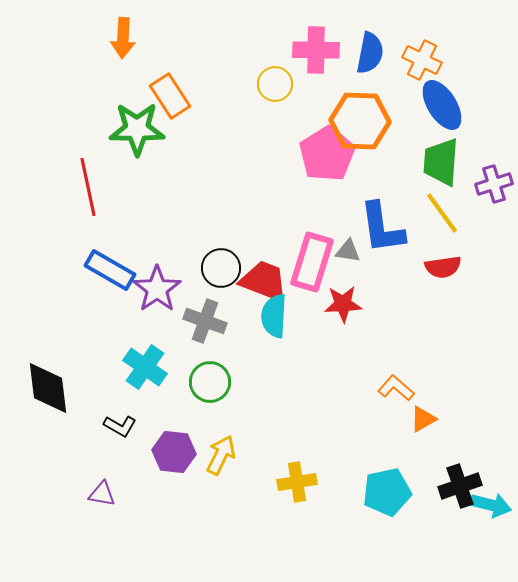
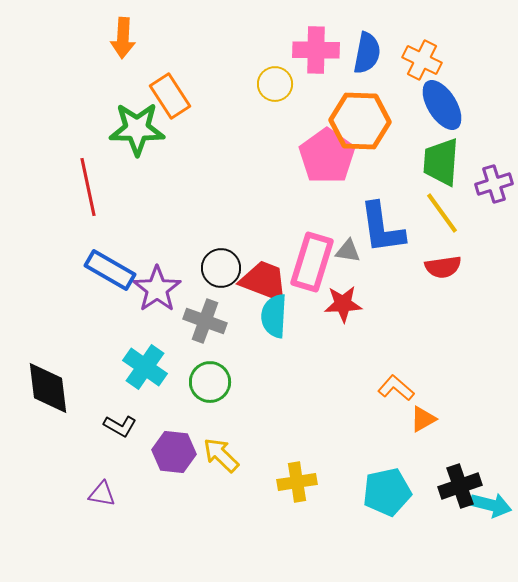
blue semicircle: moved 3 px left
pink pentagon: moved 2 px down; rotated 4 degrees counterclockwise
yellow arrow: rotated 72 degrees counterclockwise
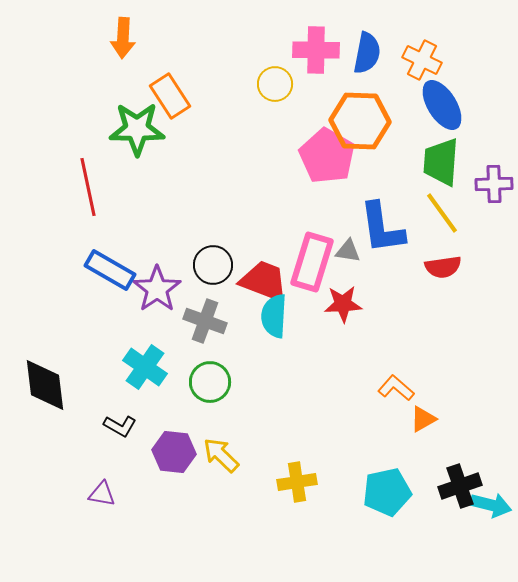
pink pentagon: rotated 6 degrees counterclockwise
purple cross: rotated 15 degrees clockwise
black circle: moved 8 px left, 3 px up
black diamond: moved 3 px left, 3 px up
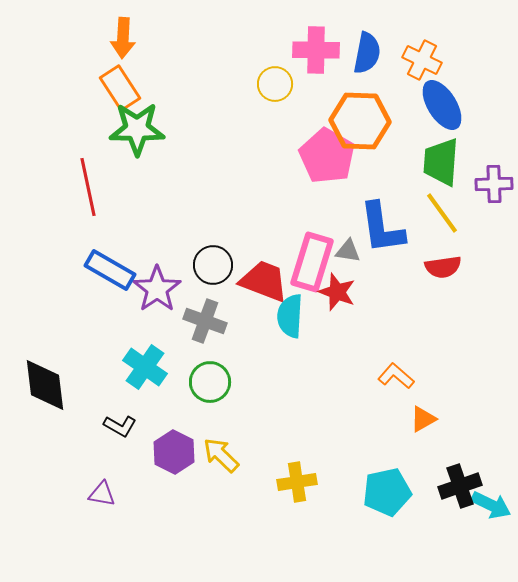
orange rectangle: moved 50 px left, 8 px up
red star: moved 6 px left, 12 px up; rotated 24 degrees clockwise
cyan semicircle: moved 16 px right
orange L-shape: moved 12 px up
purple hexagon: rotated 21 degrees clockwise
cyan arrow: rotated 12 degrees clockwise
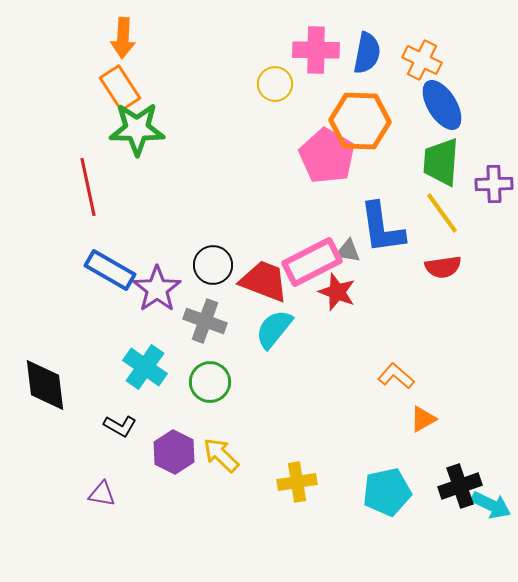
pink rectangle: rotated 46 degrees clockwise
cyan semicircle: moved 16 px left, 13 px down; rotated 36 degrees clockwise
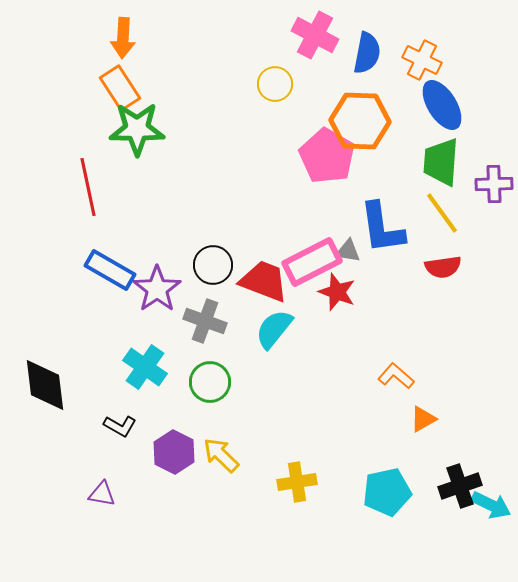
pink cross: moved 1 px left, 15 px up; rotated 27 degrees clockwise
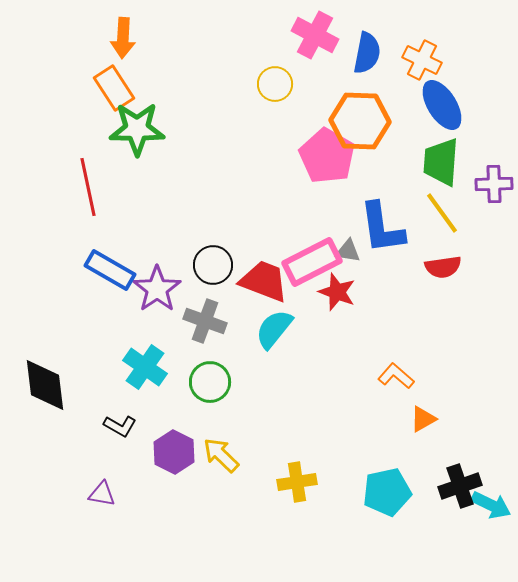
orange rectangle: moved 6 px left
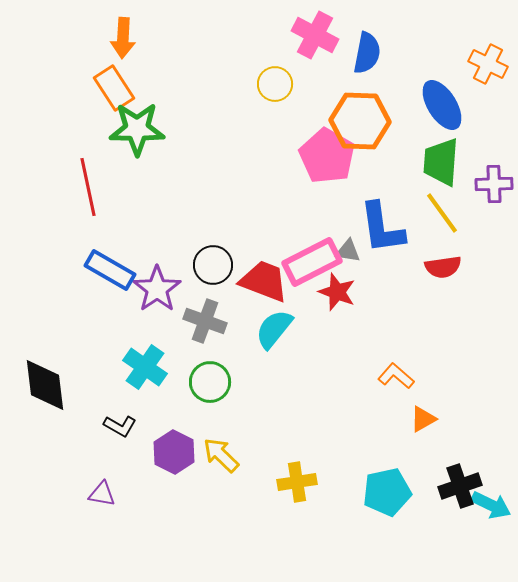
orange cross: moved 66 px right, 4 px down
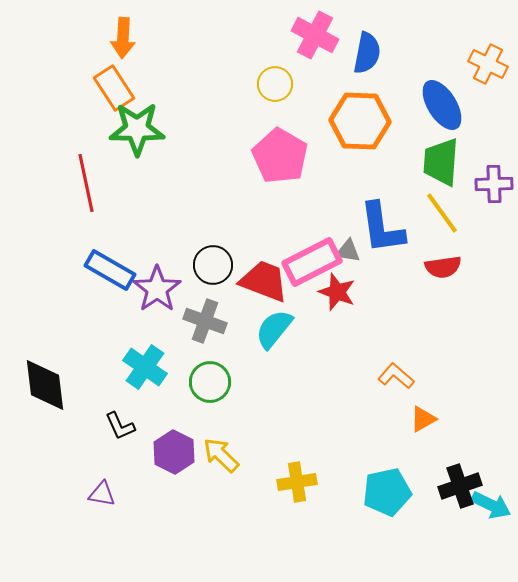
pink pentagon: moved 47 px left
red line: moved 2 px left, 4 px up
black L-shape: rotated 36 degrees clockwise
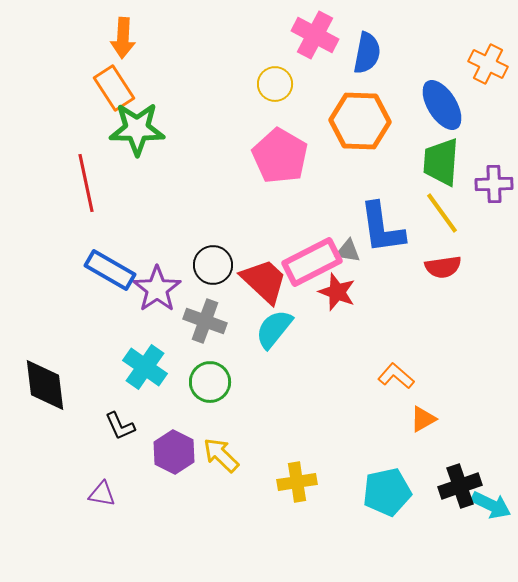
red trapezoid: rotated 22 degrees clockwise
